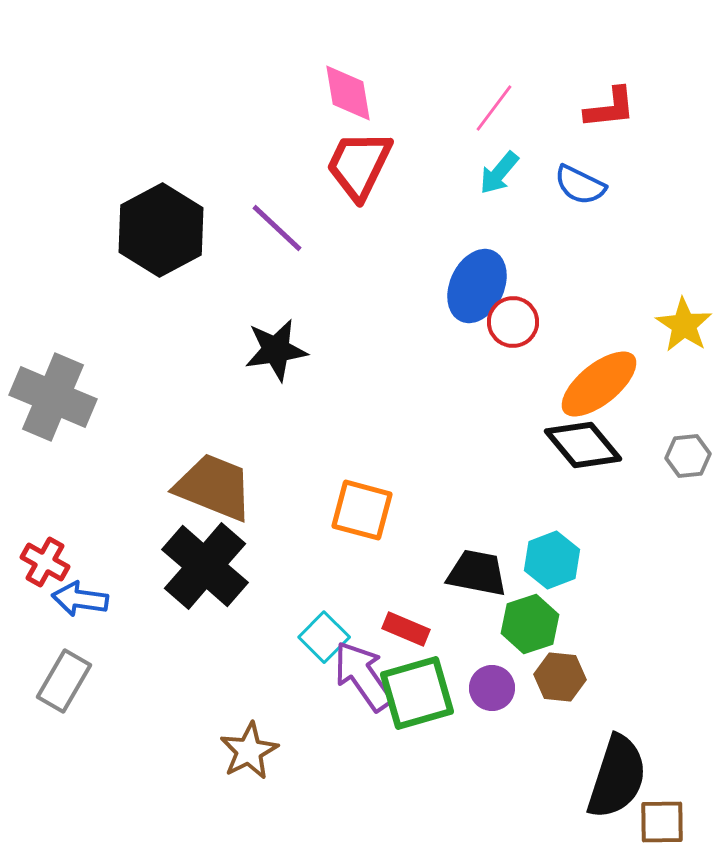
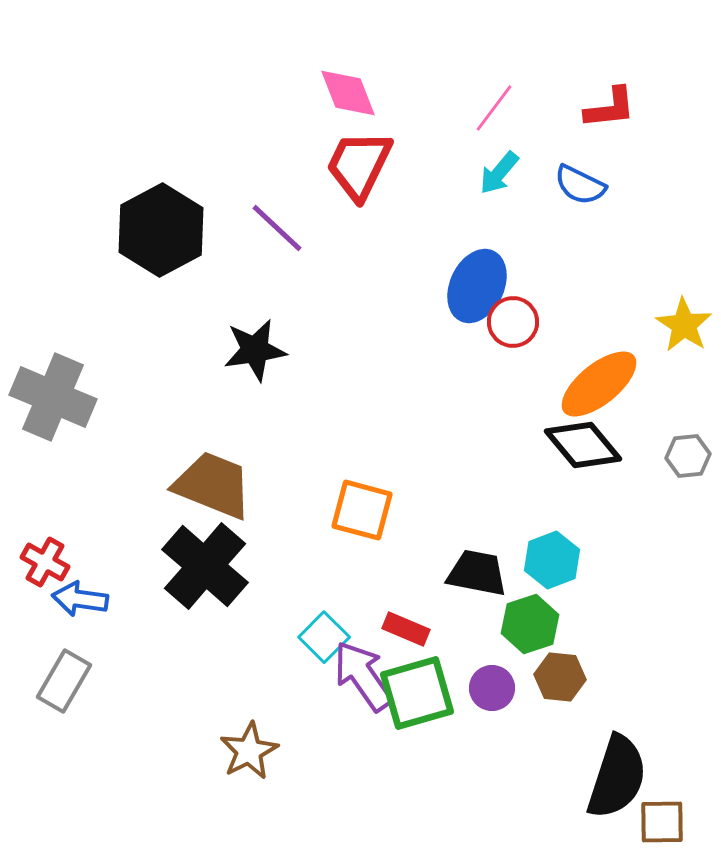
pink diamond: rotated 12 degrees counterclockwise
black star: moved 21 px left
brown trapezoid: moved 1 px left, 2 px up
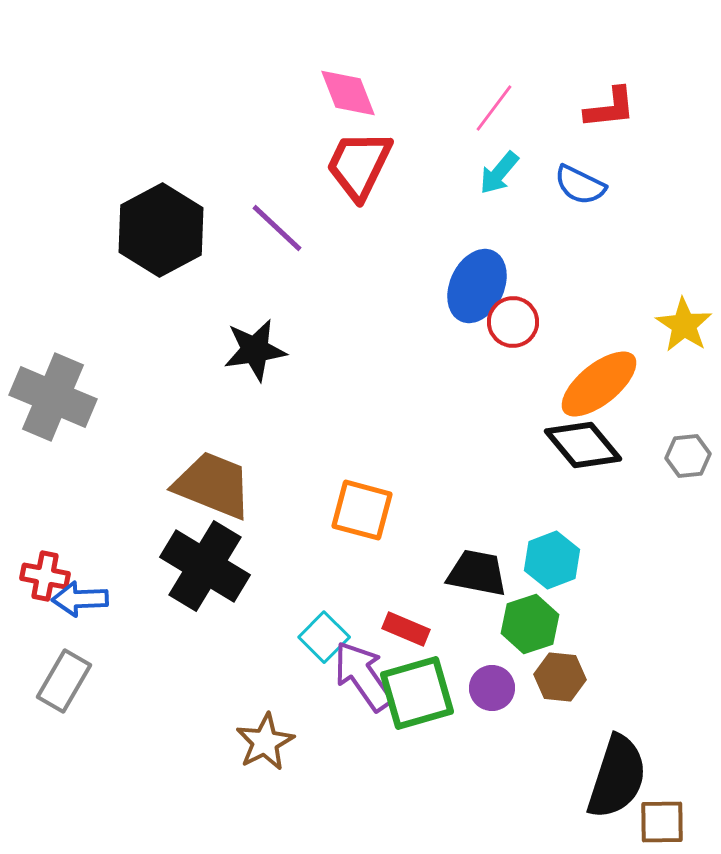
red cross: moved 14 px down; rotated 18 degrees counterclockwise
black cross: rotated 10 degrees counterclockwise
blue arrow: rotated 10 degrees counterclockwise
brown star: moved 16 px right, 9 px up
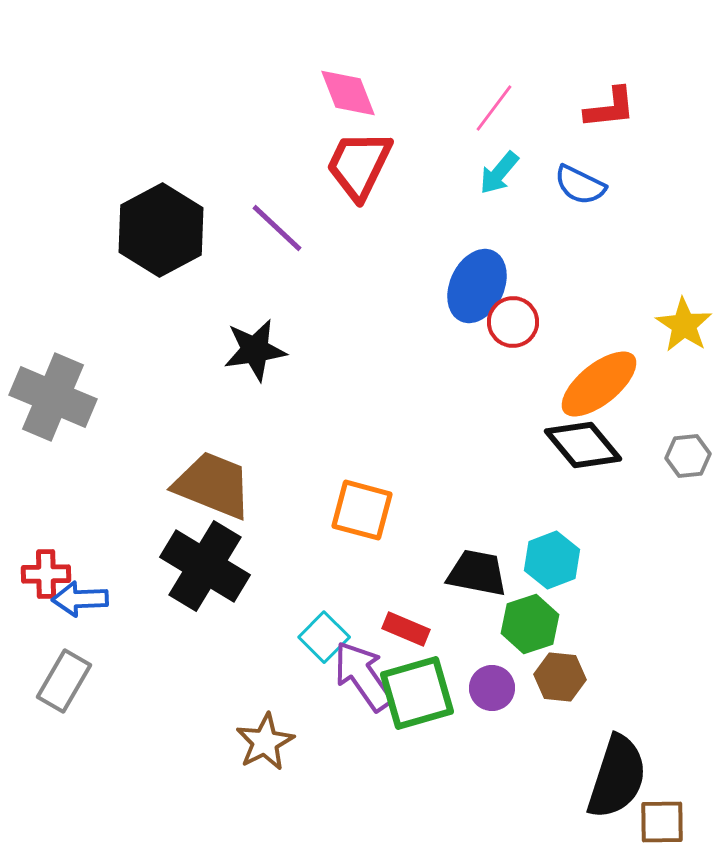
red cross: moved 1 px right, 2 px up; rotated 12 degrees counterclockwise
